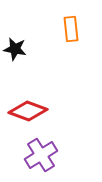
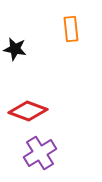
purple cross: moved 1 px left, 2 px up
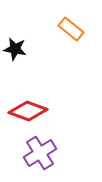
orange rectangle: rotated 45 degrees counterclockwise
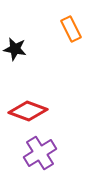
orange rectangle: rotated 25 degrees clockwise
